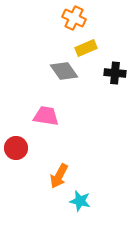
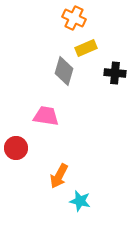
gray diamond: rotated 52 degrees clockwise
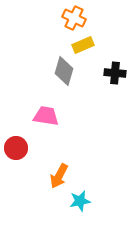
yellow rectangle: moved 3 px left, 3 px up
cyan star: rotated 25 degrees counterclockwise
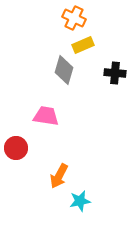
gray diamond: moved 1 px up
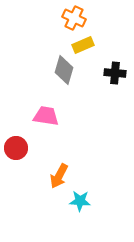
cyan star: rotated 15 degrees clockwise
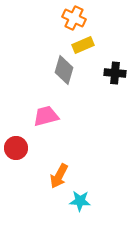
pink trapezoid: rotated 24 degrees counterclockwise
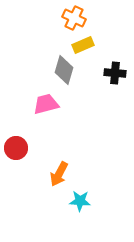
pink trapezoid: moved 12 px up
orange arrow: moved 2 px up
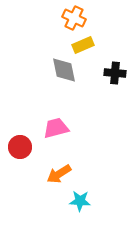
gray diamond: rotated 28 degrees counterclockwise
pink trapezoid: moved 10 px right, 24 px down
red circle: moved 4 px right, 1 px up
orange arrow: rotated 30 degrees clockwise
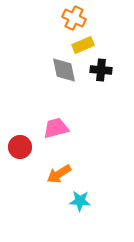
black cross: moved 14 px left, 3 px up
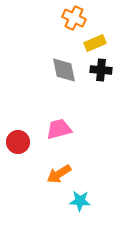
yellow rectangle: moved 12 px right, 2 px up
pink trapezoid: moved 3 px right, 1 px down
red circle: moved 2 px left, 5 px up
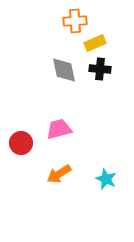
orange cross: moved 1 px right, 3 px down; rotated 30 degrees counterclockwise
black cross: moved 1 px left, 1 px up
red circle: moved 3 px right, 1 px down
cyan star: moved 26 px right, 22 px up; rotated 20 degrees clockwise
